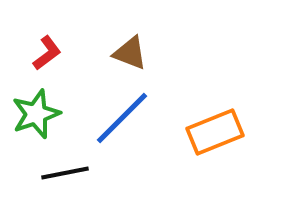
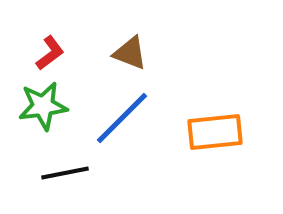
red L-shape: moved 3 px right
green star: moved 7 px right, 8 px up; rotated 12 degrees clockwise
orange rectangle: rotated 16 degrees clockwise
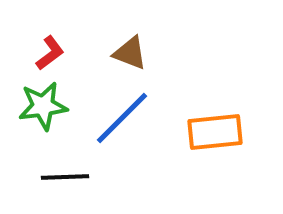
black line: moved 4 px down; rotated 9 degrees clockwise
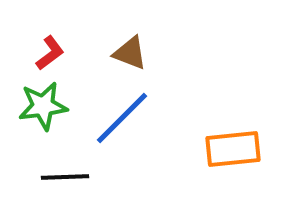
orange rectangle: moved 18 px right, 17 px down
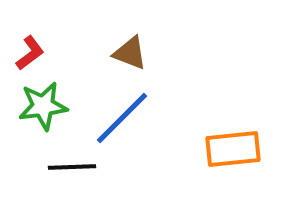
red L-shape: moved 20 px left
black line: moved 7 px right, 10 px up
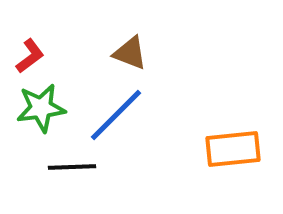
red L-shape: moved 3 px down
green star: moved 2 px left, 2 px down
blue line: moved 6 px left, 3 px up
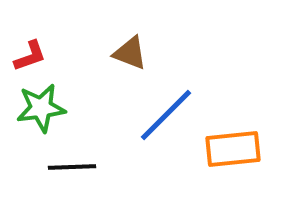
red L-shape: rotated 18 degrees clockwise
blue line: moved 50 px right
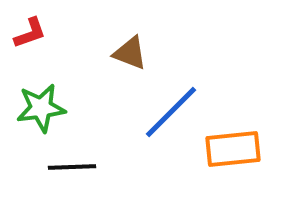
red L-shape: moved 23 px up
blue line: moved 5 px right, 3 px up
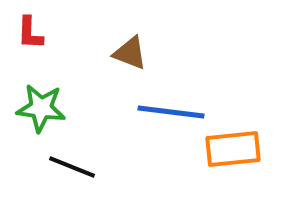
red L-shape: rotated 111 degrees clockwise
green star: rotated 15 degrees clockwise
blue line: rotated 52 degrees clockwise
black line: rotated 24 degrees clockwise
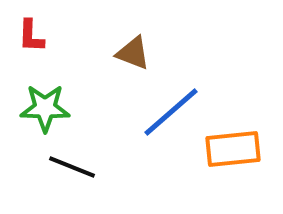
red L-shape: moved 1 px right, 3 px down
brown triangle: moved 3 px right
green star: moved 4 px right; rotated 6 degrees counterclockwise
blue line: rotated 48 degrees counterclockwise
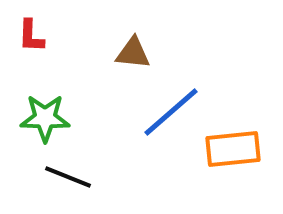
brown triangle: rotated 15 degrees counterclockwise
green star: moved 10 px down
black line: moved 4 px left, 10 px down
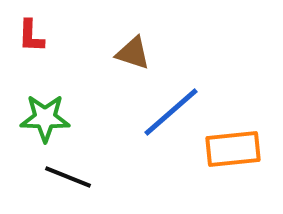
brown triangle: rotated 12 degrees clockwise
